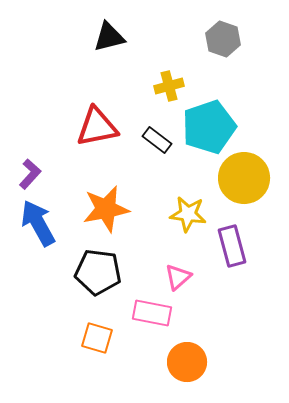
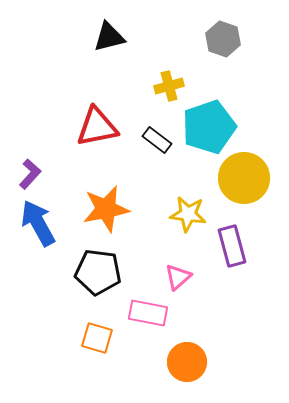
pink rectangle: moved 4 px left
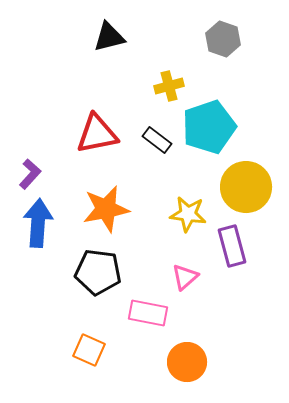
red triangle: moved 7 px down
yellow circle: moved 2 px right, 9 px down
blue arrow: rotated 33 degrees clockwise
pink triangle: moved 7 px right
orange square: moved 8 px left, 12 px down; rotated 8 degrees clockwise
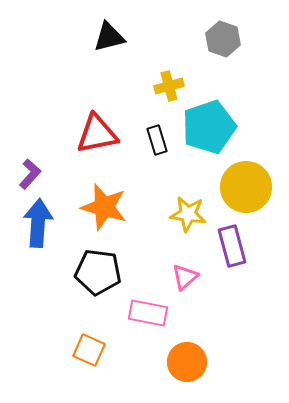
black rectangle: rotated 36 degrees clockwise
orange star: moved 2 px left, 2 px up; rotated 27 degrees clockwise
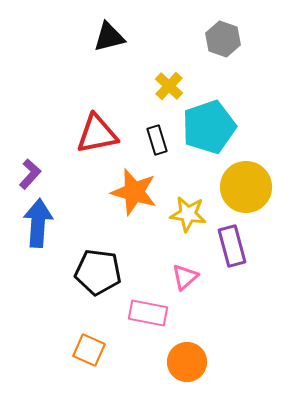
yellow cross: rotated 32 degrees counterclockwise
orange star: moved 30 px right, 15 px up
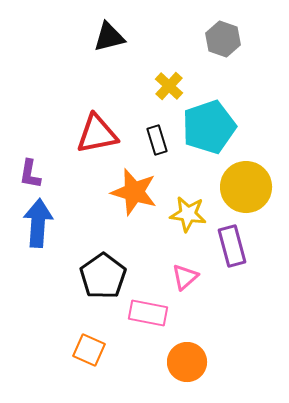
purple L-shape: rotated 148 degrees clockwise
black pentagon: moved 5 px right, 4 px down; rotated 30 degrees clockwise
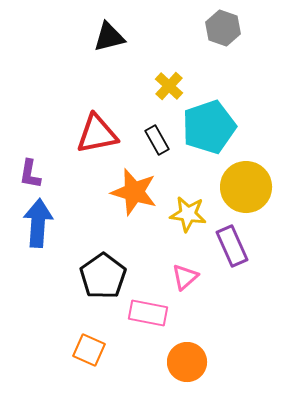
gray hexagon: moved 11 px up
black rectangle: rotated 12 degrees counterclockwise
purple rectangle: rotated 9 degrees counterclockwise
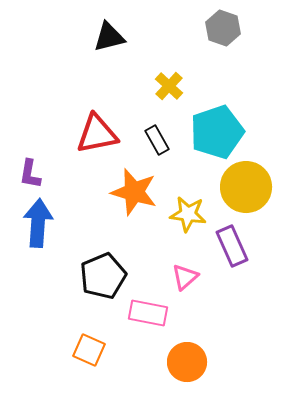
cyan pentagon: moved 8 px right, 5 px down
black pentagon: rotated 12 degrees clockwise
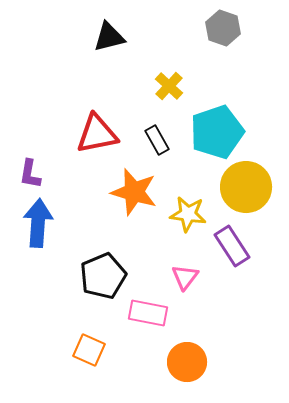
purple rectangle: rotated 9 degrees counterclockwise
pink triangle: rotated 12 degrees counterclockwise
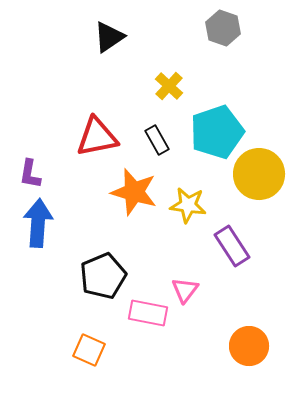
black triangle: rotated 20 degrees counterclockwise
red triangle: moved 3 px down
yellow circle: moved 13 px right, 13 px up
yellow star: moved 9 px up
pink triangle: moved 13 px down
orange circle: moved 62 px right, 16 px up
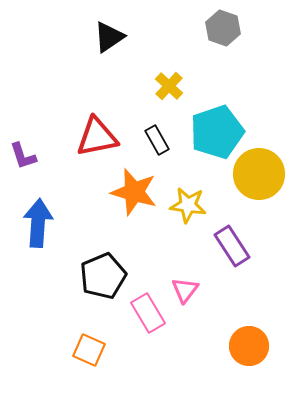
purple L-shape: moved 7 px left, 18 px up; rotated 28 degrees counterclockwise
pink rectangle: rotated 48 degrees clockwise
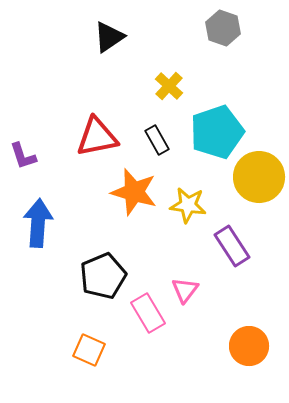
yellow circle: moved 3 px down
